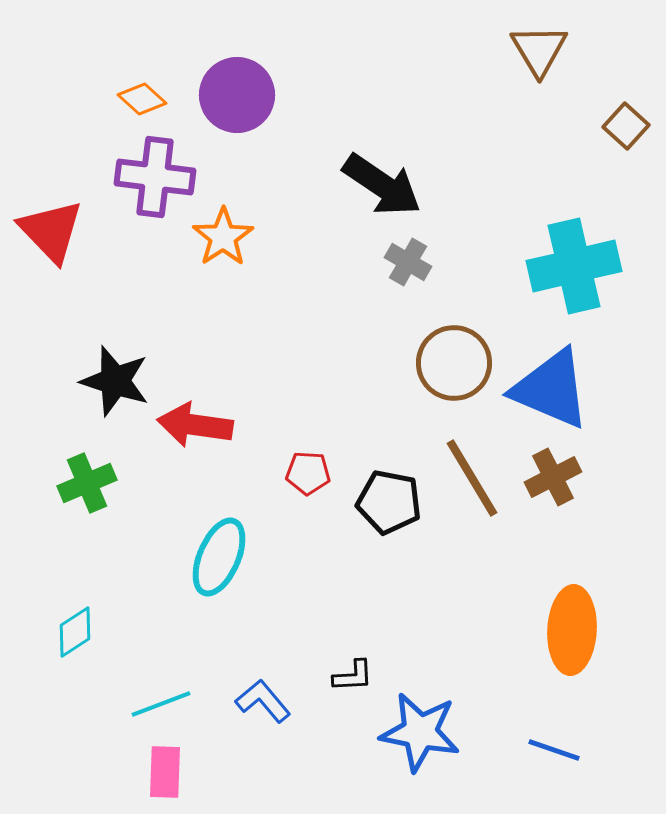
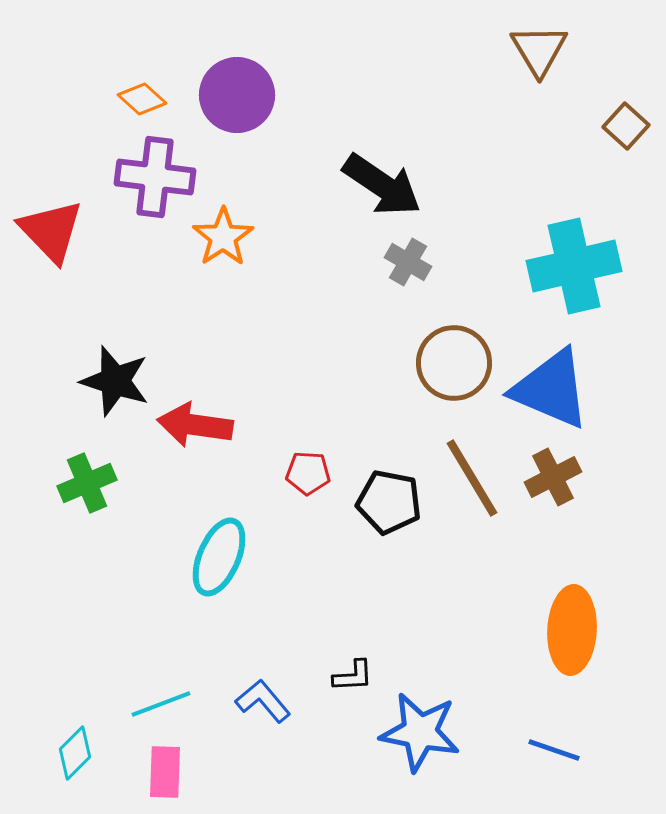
cyan diamond: moved 121 px down; rotated 12 degrees counterclockwise
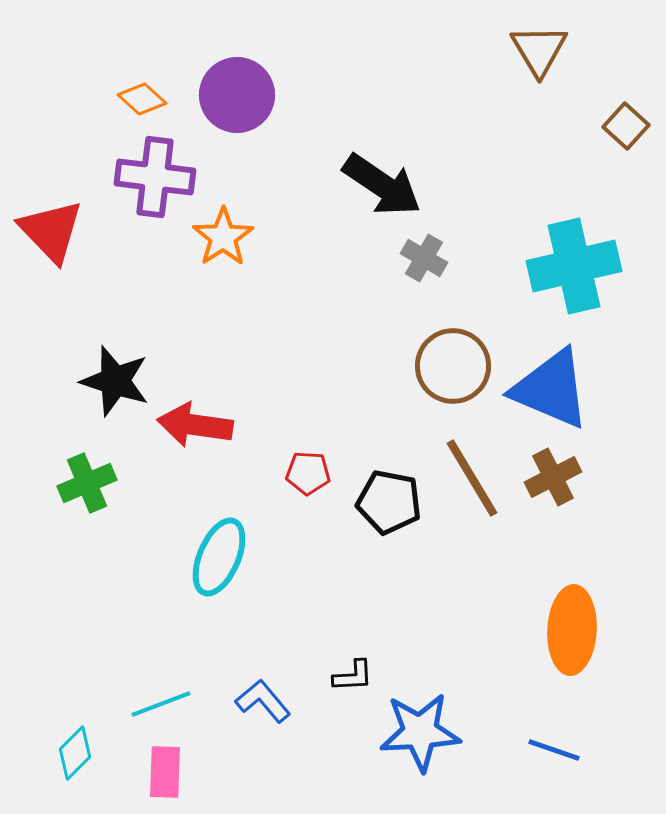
gray cross: moved 16 px right, 4 px up
brown circle: moved 1 px left, 3 px down
blue star: rotated 14 degrees counterclockwise
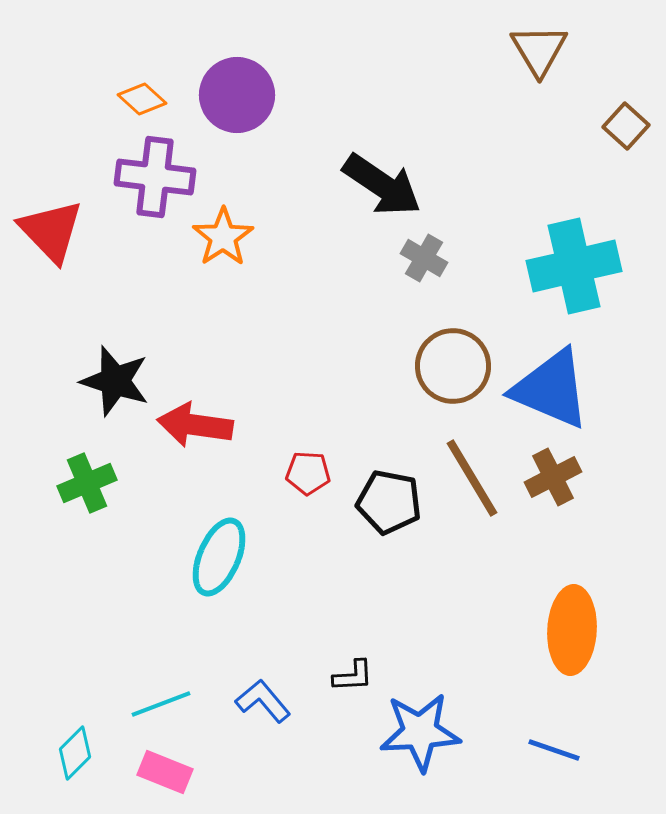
pink rectangle: rotated 70 degrees counterclockwise
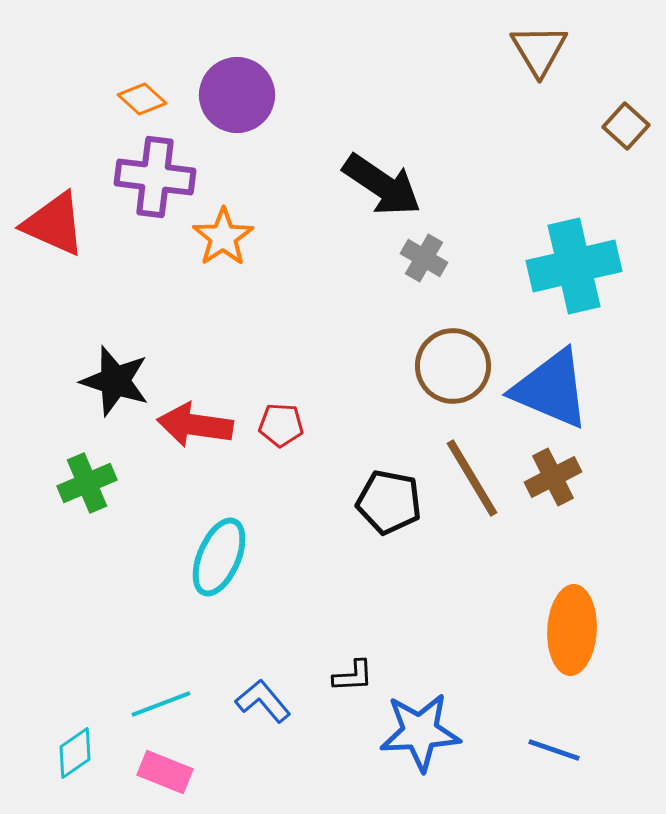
red triangle: moved 3 px right, 7 px up; rotated 22 degrees counterclockwise
red pentagon: moved 27 px left, 48 px up
cyan diamond: rotated 10 degrees clockwise
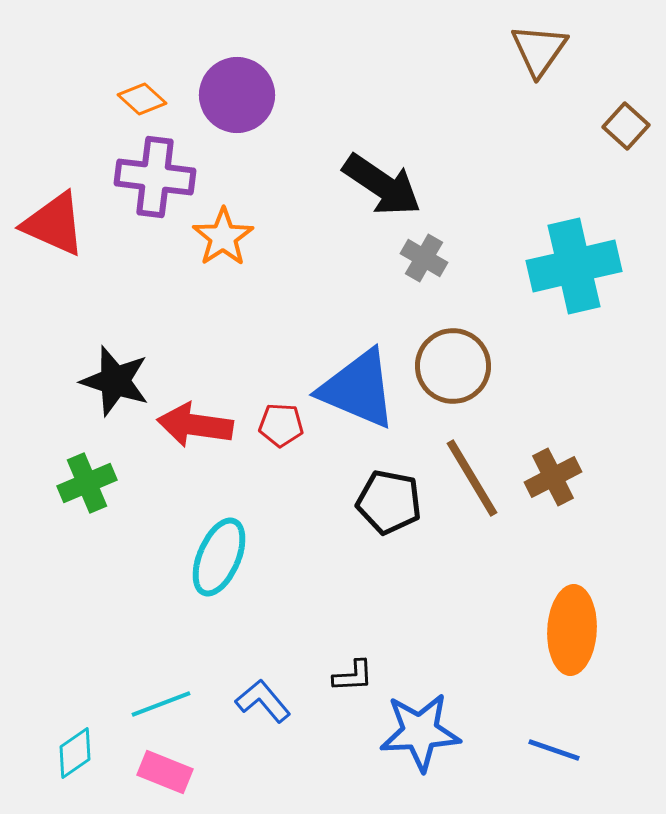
brown triangle: rotated 6 degrees clockwise
blue triangle: moved 193 px left
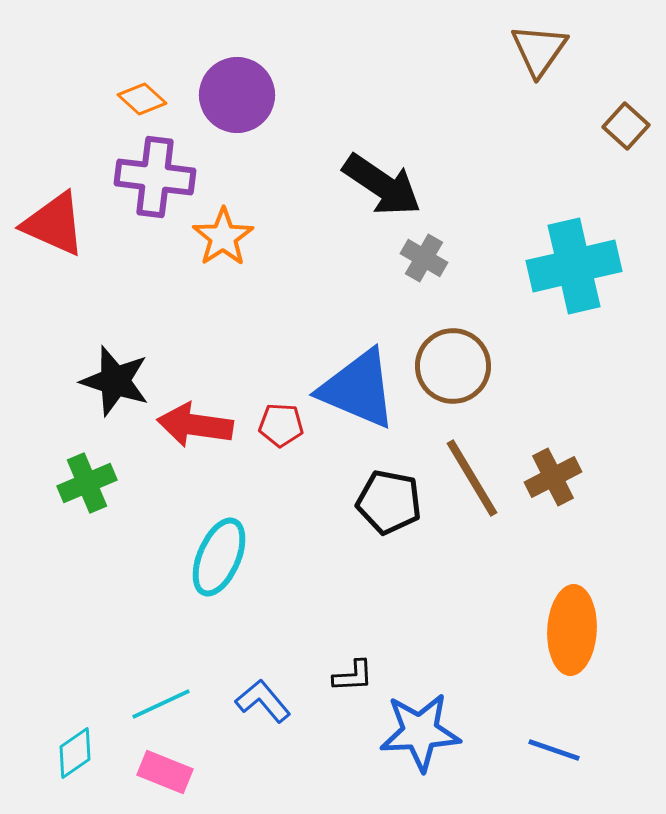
cyan line: rotated 4 degrees counterclockwise
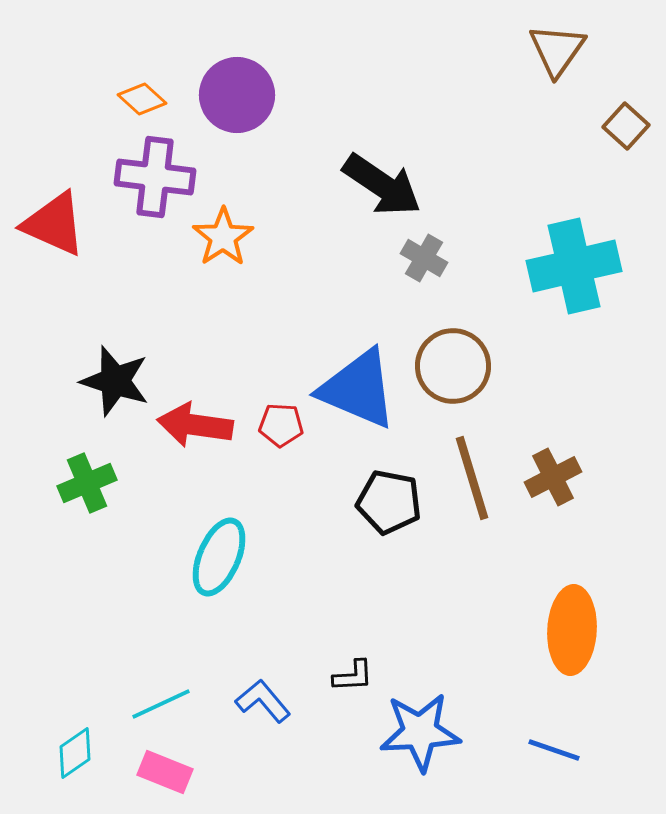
brown triangle: moved 18 px right
brown line: rotated 14 degrees clockwise
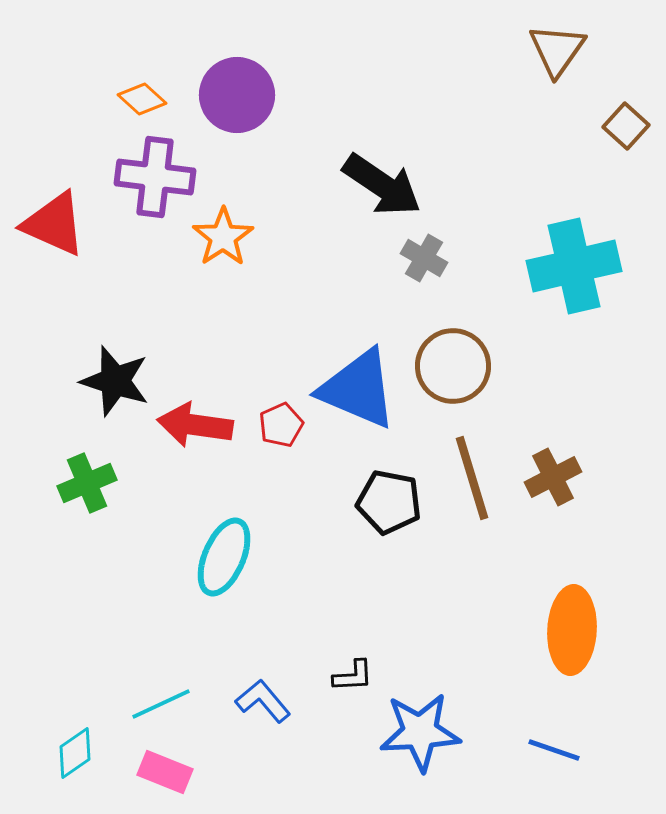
red pentagon: rotated 27 degrees counterclockwise
cyan ellipse: moved 5 px right
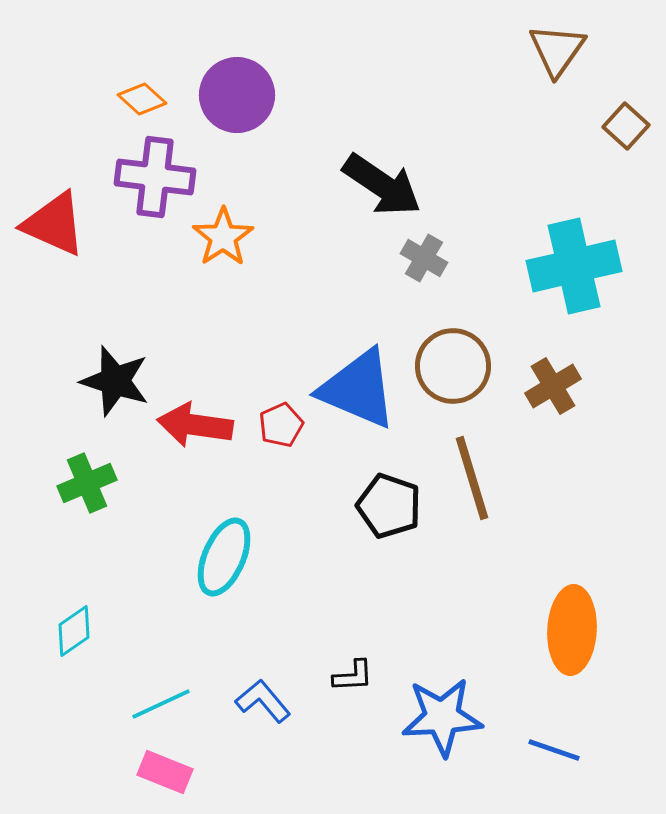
brown cross: moved 91 px up; rotated 4 degrees counterclockwise
black pentagon: moved 4 px down; rotated 8 degrees clockwise
blue star: moved 22 px right, 15 px up
cyan diamond: moved 1 px left, 122 px up
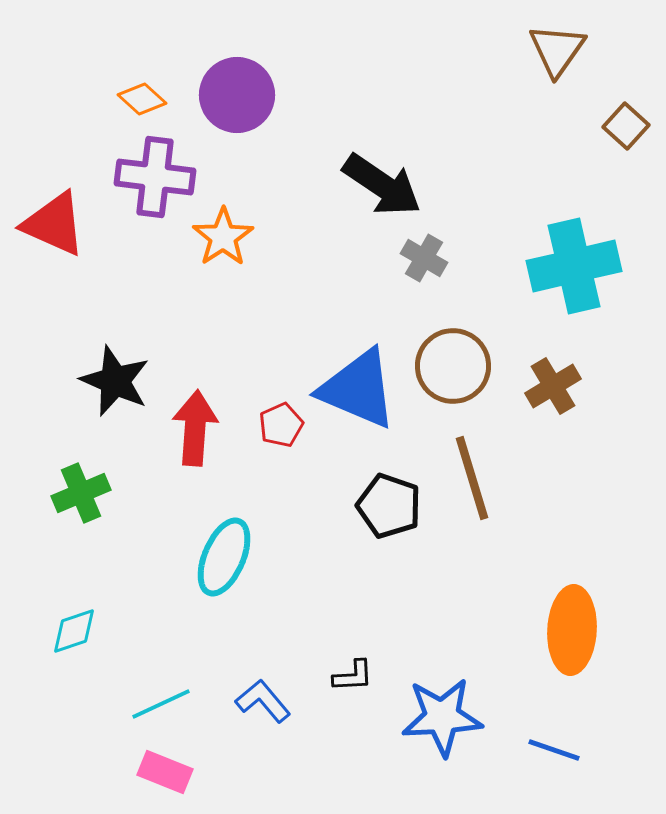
black star: rotated 6 degrees clockwise
red arrow: moved 3 px down; rotated 86 degrees clockwise
green cross: moved 6 px left, 10 px down
cyan diamond: rotated 16 degrees clockwise
